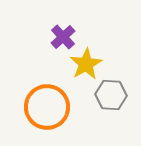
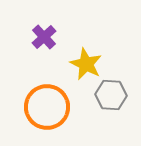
purple cross: moved 19 px left
yellow star: rotated 16 degrees counterclockwise
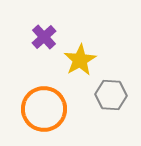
yellow star: moved 6 px left, 4 px up; rotated 16 degrees clockwise
orange circle: moved 3 px left, 2 px down
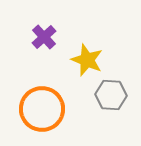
yellow star: moved 7 px right; rotated 20 degrees counterclockwise
orange circle: moved 2 px left
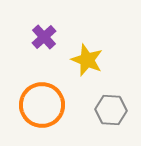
gray hexagon: moved 15 px down
orange circle: moved 4 px up
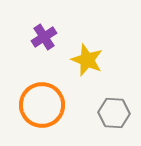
purple cross: rotated 10 degrees clockwise
gray hexagon: moved 3 px right, 3 px down
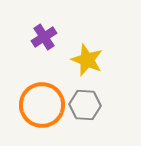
gray hexagon: moved 29 px left, 8 px up
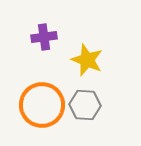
purple cross: rotated 25 degrees clockwise
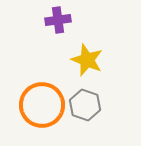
purple cross: moved 14 px right, 17 px up
gray hexagon: rotated 16 degrees clockwise
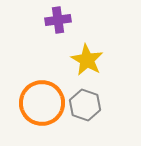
yellow star: rotated 8 degrees clockwise
orange circle: moved 2 px up
